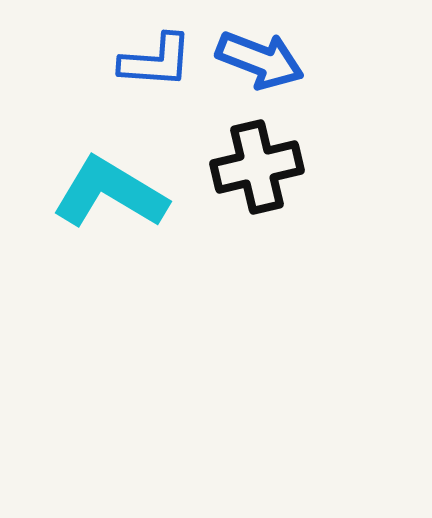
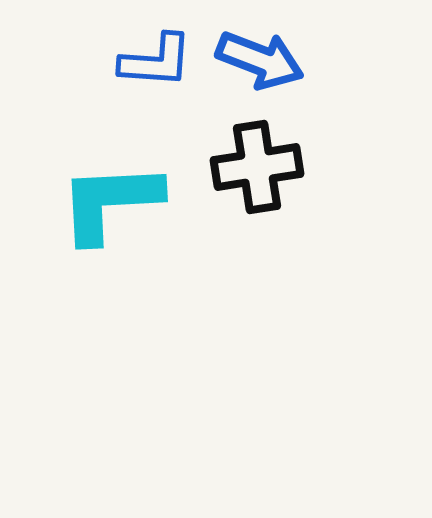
black cross: rotated 4 degrees clockwise
cyan L-shape: moved 9 px down; rotated 34 degrees counterclockwise
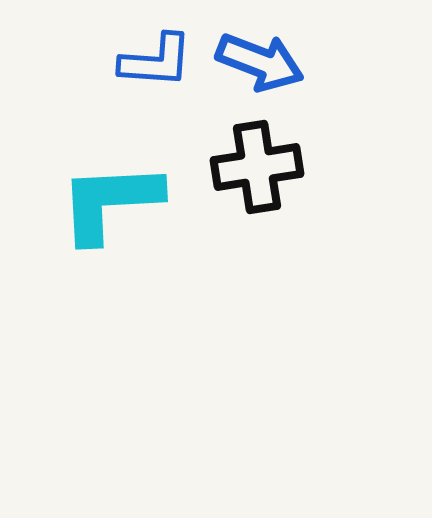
blue arrow: moved 2 px down
